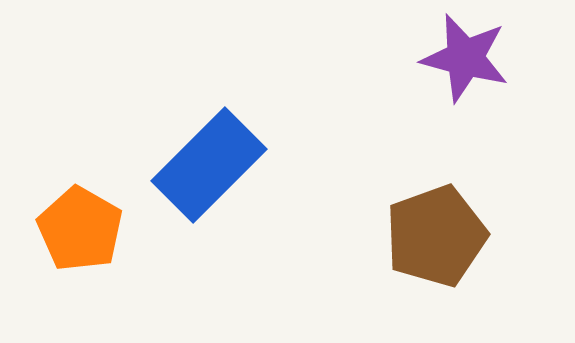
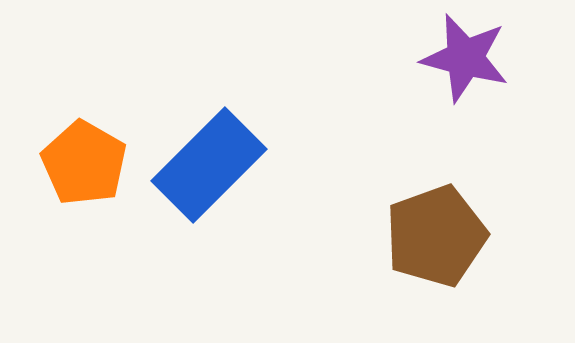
orange pentagon: moved 4 px right, 66 px up
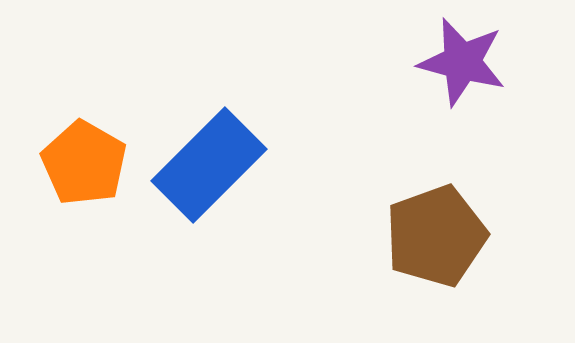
purple star: moved 3 px left, 4 px down
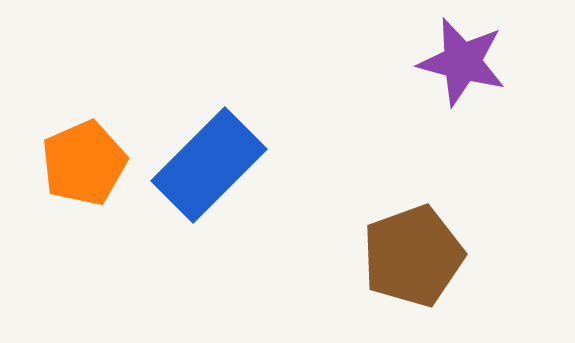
orange pentagon: rotated 18 degrees clockwise
brown pentagon: moved 23 px left, 20 px down
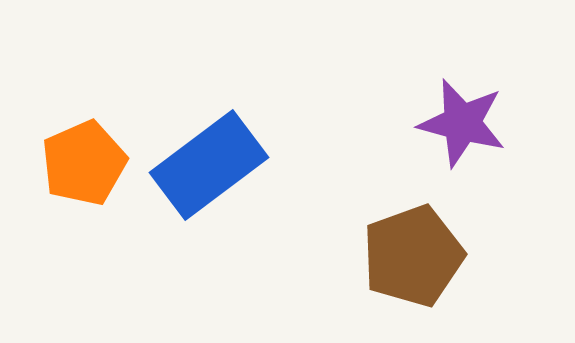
purple star: moved 61 px down
blue rectangle: rotated 8 degrees clockwise
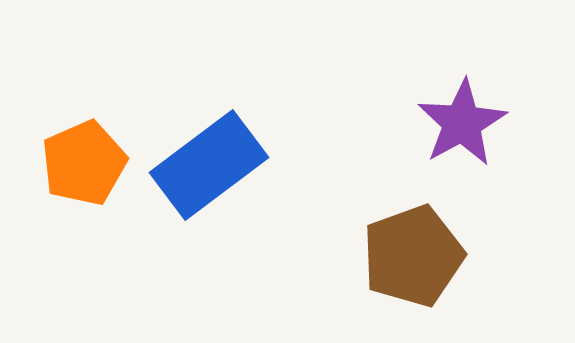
purple star: rotated 28 degrees clockwise
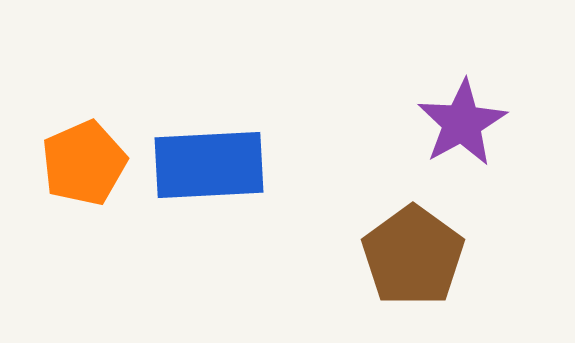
blue rectangle: rotated 34 degrees clockwise
brown pentagon: rotated 16 degrees counterclockwise
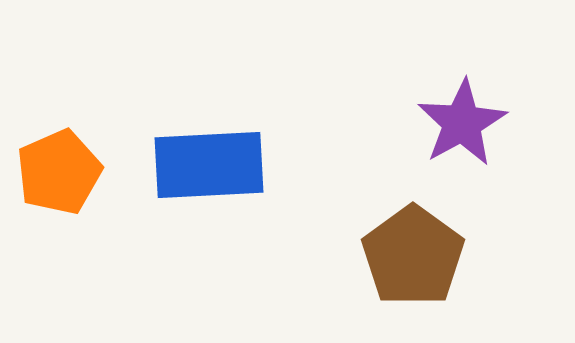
orange pentagon: moved 25 px left, 9 px down
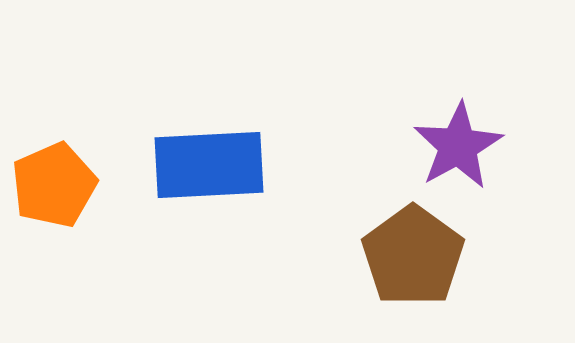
purple star: moved 4 px left, 23 px down
orange pentagon: moved 5 px left, 13 px down
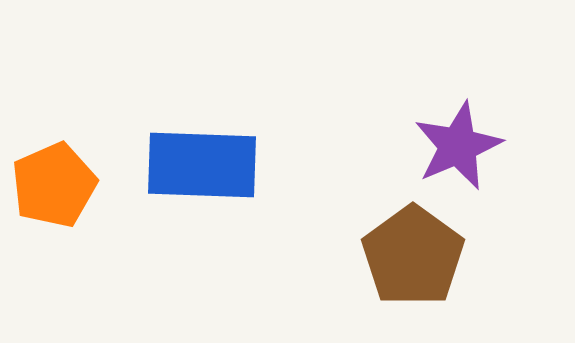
purple star: rotated 6 degrees clockwise
blue rectangle: moved 7 px left; rotated 5 degrees clockwise
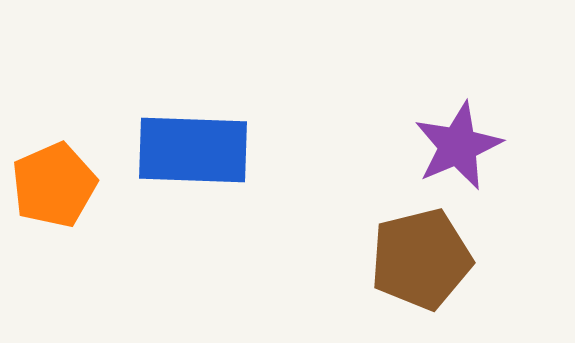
blue rectangle: moved 9 px left, 15 px up
brown pentagon: moved 8 px right, 3 px down; rotated 22 degrees clockwise
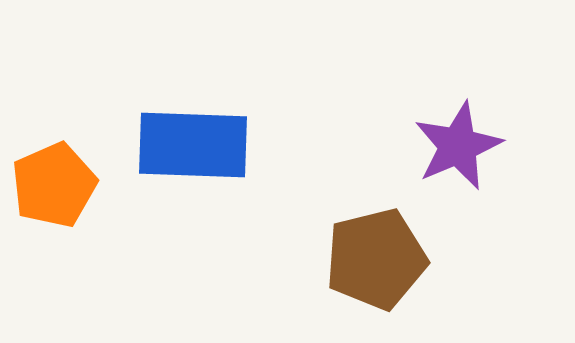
blue rectangle: moved 5 px up
brown pentagon: moved 45 px left
